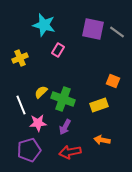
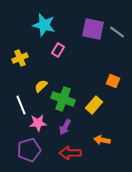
yellow semicircle: moved 6 px up
yellow rectangle: moved 5 px left; rotated 30 degrees counterclockwise
red arrow: moved 1 px down; rotated 10 degrees clockwise
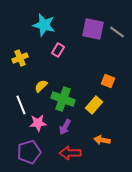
orange square: moved 5 px left
purple pentagon: moved 2 px down
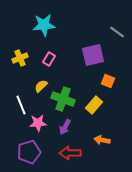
cyan star: rotated 20 degrees counterclockwise
purple square: moved 26 px down; rotated 25 degrees counterclockwise
pink rectangle: moved 9 px left, 9 px down
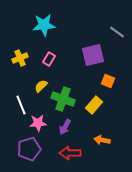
purple pentagon: moved 3 px up
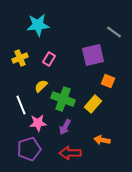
cyan star: moved 6 px left
gray line: moved 3 px left
yellow rectangle: moved 1 px left, 1 px up
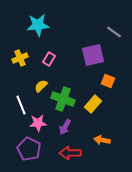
purple pentagon: rotated 30 degrees counterclockwise
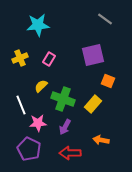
gray line: moved 9 px left, 13 px up
orange arrow: moved 1 px left
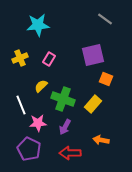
orange square: moved 2 px left, 2 px up
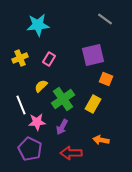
green cross: rotated 35 degrees clockwise
yellow rectangle: rotated 12 degrees counterclockwise
pink star: moved 1 px left, 1 px up
purple arrow: moved 3 px left
purple pentagon: moved 1 px right
red arrow: moved 1 px right
